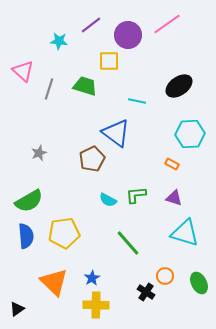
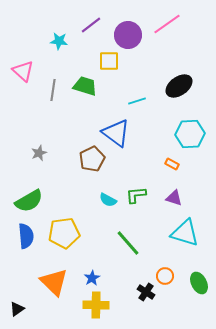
gray line: moved 4 px right, 1 px down; rotated 10 degrees counterclockwise
cyan line: rotated 30 degrees counterclockwise
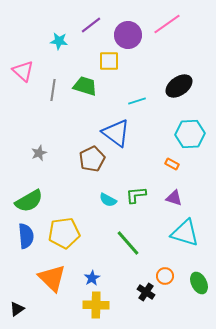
orange triangle: moved 2 px left, 4 px up
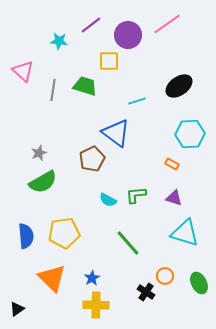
green semicircle: moved 14 px right, 19 px up
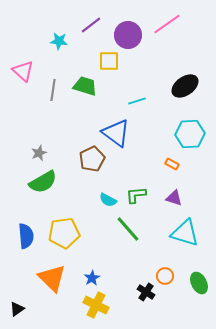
black ellipse: moved 6 px right
green line: moved 14 px up
yellow cross: rotated 25 degrees clockwise
